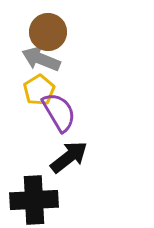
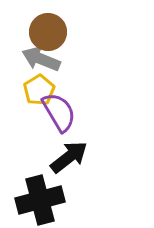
black cross: moved 6 px right; rotated 12 degrees counterclockwise
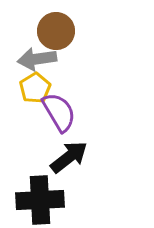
brown circle: moved 8 px right, 1 px up
gray arrow: moved 4 px left; rotated 30 degrees counterclockwise
yellow pentagon: moved 4 px left, 2 px up
black cross: rotated 12 degrees clockwise
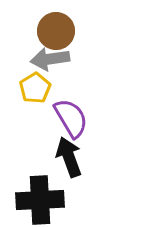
gray arrow: moved 13 px right
purple semicircle: moved 12 px right, 6 px down
black arrow: rotated 72 degrees counterclockwise
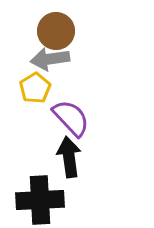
purple semicircle: rotated 12 degrees counterclockwise
black arrow: rotated 12 degrees clockwise
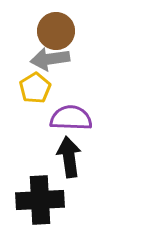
purple semicircle: rotated 45 degrees counterclockwise
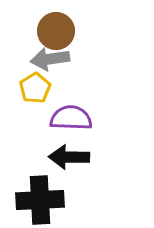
black arrow: rotated 81 degrees counterclockwise
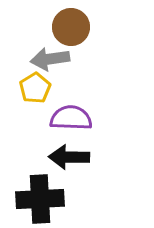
brown circle: moved 15 px right, 4 px up
black cross: moved 1 px up
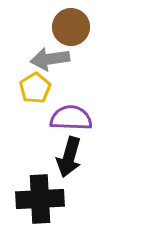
black arrow: rotated 75 degrees counterclockwise
